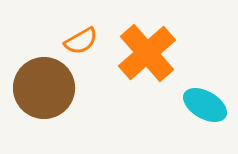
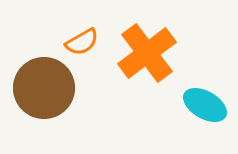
orange semicircle: moved 1 px right, 1 px down
orange cross: rotated 4 degrees clockwise
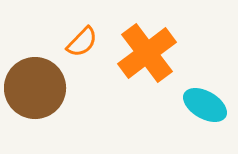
orange semicircle: rotated 16 degrees counterclockwise
brown circle: moved 9 px left
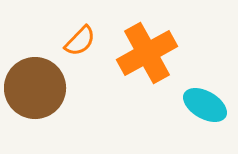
orange semicircle: moved 2 px left, 1 px up
orange cross: rotated 8 degrees clockwise
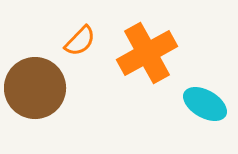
cyan ellipse: moved 1 px up
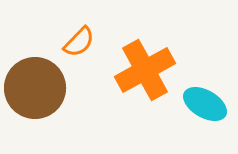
orange semicircle: moved 1 px left, 1 px down
orange cross: moved 2 px left, 17 px down
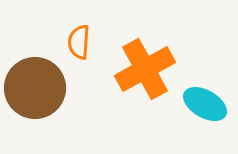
orange semicircle: rotated 140 degrees clockwise
orange cross: moved 1 px up
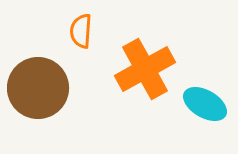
orange semicircle: moved 2 px right, 11 px up
brown circle: moved 3 px right
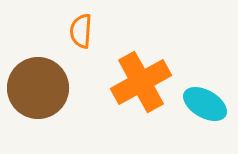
orange cross: moved 4 px left, 13 px down
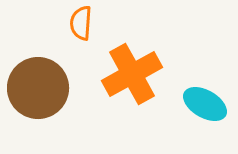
orange semicircle: moved 8 px up
orange cross: moved 9 px left, 8 px up
